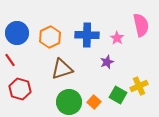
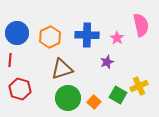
red line: rotated 40 degrees clockwise
green circle: moved 1 px left, 4 px up
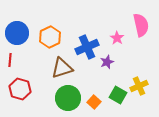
blue cross: moved 12 px down; rotated 25 degrees counterclockwise
brown triangle: moved 1 px up
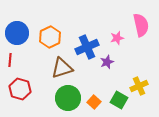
pink star: rotated 24 degrees clockwise
green square: moved 1 px right, 5 px down
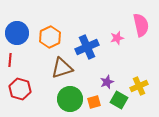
purple star: moved 20 px down
green circle: moved 2 px right, 1 px down
orange square: rotated 32 degrees clockwise
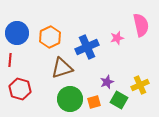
yellow cross: moved 1 px right, 1 px up
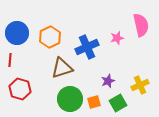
purple star: moved 1 px right, 1 px up
green square: moved 1 px left, 3 px down; rotated 30 degrees clockwise
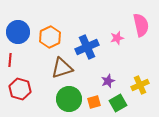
blue circle: moved 1 px right, 1 px up
green circle: moved 1 px left
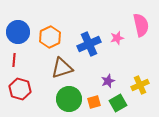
blue cross: moved 2 px right, 3 px up
red line: moved 4 px right
